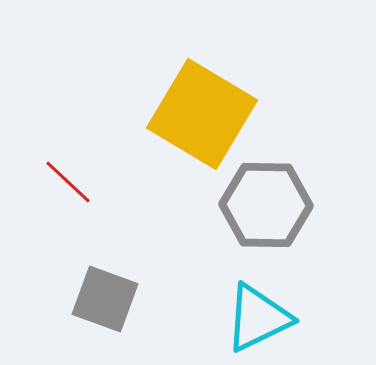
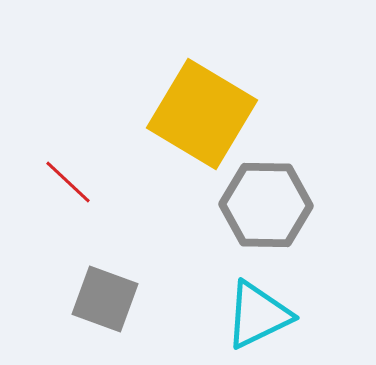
cyan triangle: moved 3 px up
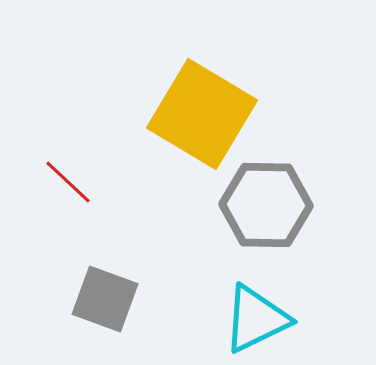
cyan triangle: moved 2 px left, 4 px down
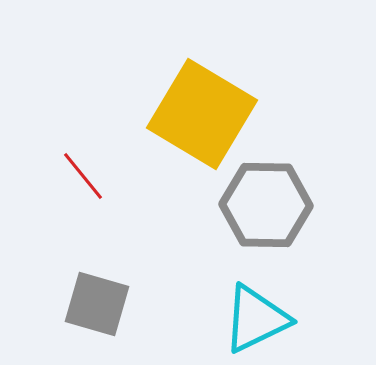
red line: moved 15 px right, 6 px up; rotated 8 degrees clockwise
gray square: moved 8 px left, 5 px down; rotated 4 degrees counterclockwise
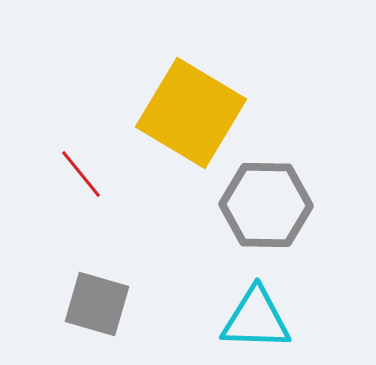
yellow square: moved 11 px left, 1 px up
red line: moved 2 px left, 2 px up
cyan triangle: rotated 28 degrees clockwise
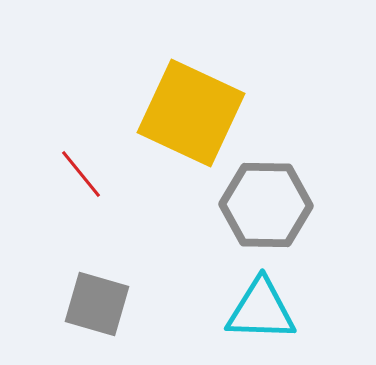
yellow square: rotated 6 degrees counterclockwise
cyan triangle: moved 5 px right, 9 px up
